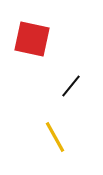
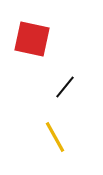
black line: moved 6 px left, 1 px down
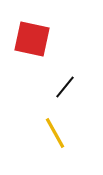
yellow line: moved 4 px up
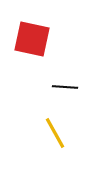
black line: rotated 55 degrees clockwise
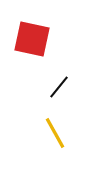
black line: moved 6 px left; rotated 55 degrees counterclockwise
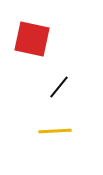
yellow line: moved 2 px up; rotated 64 degrees counterclockwise
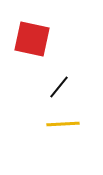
yellow line: moved 8 px right, 7 px up
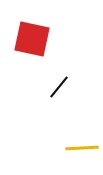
yellow line: moved 19 px right, 24 px down
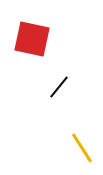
yellow line: rotated 60 degrees clockwise
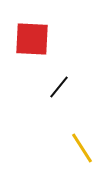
red square: rotated 9 degrees counterclockwise
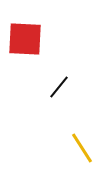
red square: moved 7 px left
